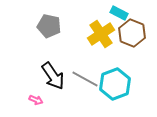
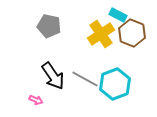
cyan rectangle: moved 1 px left, 2 px down
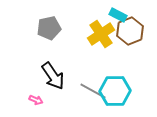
gray pentagon: moved 2 px down; rotated 25 degrees counterclockwise
brown hexagon: moved 2 px left, 2 px up; rotated 16 degrees clockwise
gray line: moved 8 px right, 12 px down
cyan hexagon: moved 7 px down; rotated 20 degrees clockwise
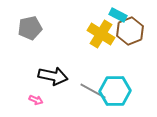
gray pentagon: moved 19 px left
yellow cross: rotated 24 degrees counterclockwise
black arrow: rotated 44 degrees counterclockwise
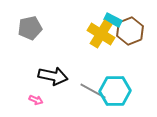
cyan rectangle: moved 5 px left, 5 px down
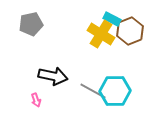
cyan rectangle: moved 1 px left, 1 px up
gray pentagon: moved 1 px right, 4 px up
pink arrow: rotated 48 degrees clockwise
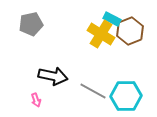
cyan hexagon: moved 11 px right, 5 px down
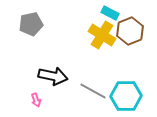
cyan rectangle: moved 2 px left, 6 px up
yellow cross: moved 1 px right, 1 px down
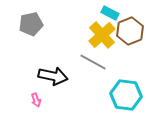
yellow cross: rotated 16 degrees clockwise
gray line: moved 29 px up
cyan hexagon: moved 1 px up; rotated 8 degrees clockwise
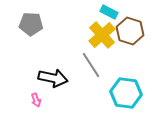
cyan rectangle: moved 1 px left, 1 px up
gray pentagon: rotated 15 degrees clockwise
brown hexagon: rotated 20 degrees counterclockwise
gray line: moved 2 px left, 3 px down; rotated 28 degrees clockwise
black arrow: moved 2 px down
cyan hexagon: moved 2 px up
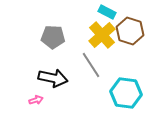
cyan rectangle: moved 2 px left
gray pentagon: moved 22 px right, 13 px down
pink arrow: rotated 88 degrees counterclockwise
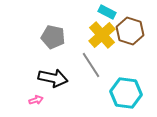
gray pentagon: rotated 10 degrees clockwise
